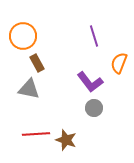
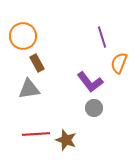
purple line: moved 8 px right, 1 px down
gray triangle: rotated 20 degrees counterclockwise
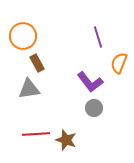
purple line: moved 4 px left
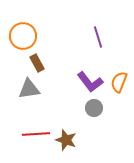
orange semicircle: moved 19 px down
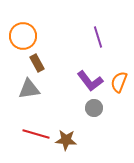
purple L-shape: moved 1 px up
red line: rotated 20 degrees clockwise
brown star: rotated 15 degrees counterclockwise
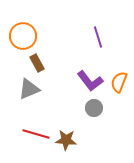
gray triangle: rotated 15 degrees counterclockwise
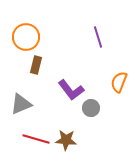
orange circle: moved 3 px right, 1 px down
brown rectangle: moved 1 px left, 2 px down; rotated 42 degrees clockwise
purple L-shape: moved 19 px left, 9 px down
gray triangle: moved 8 px left, 15 px down
gray circle: moved 3 px left
red line: moved 5 px down
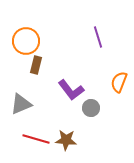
orange circle: moved 4 px down
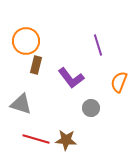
purple line: moved 8 px down
purple L-shape: moved 12 px up
gray triangle: rotated 40 degrees clockwise
